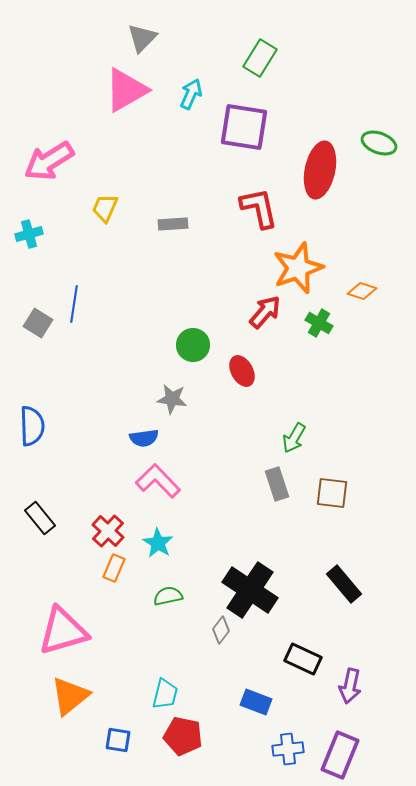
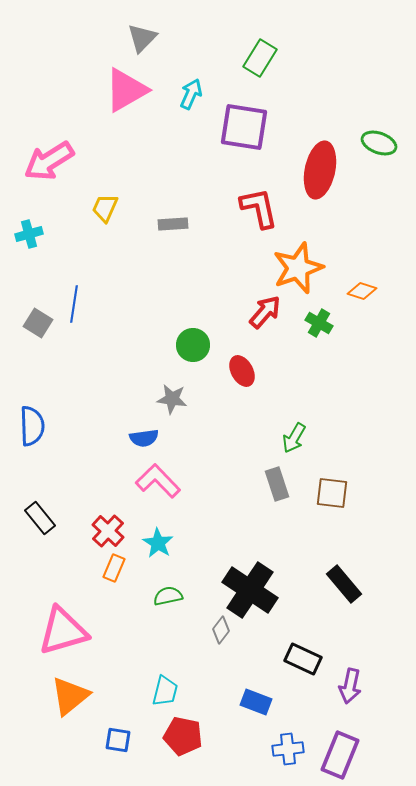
cyan trapezoid at (165, 694): moved 3 px up
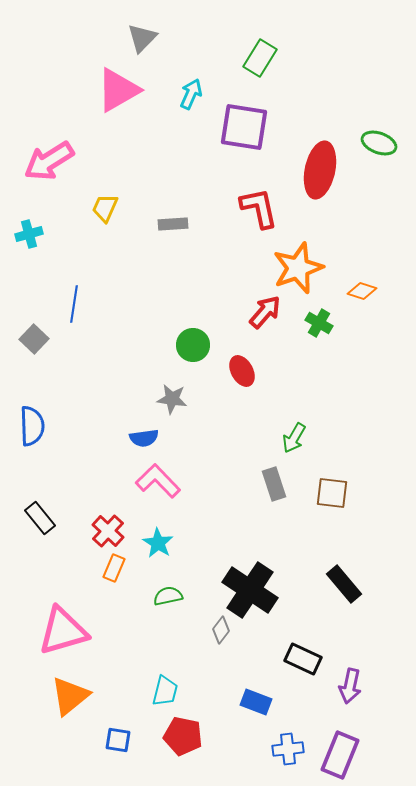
pink triangle at (126, 90): moved 8 px left
gray square at (38, 323): moved 4 px left, 16 px down; rotated 12 degrees clockwise
gray rectangle at (277, 484): moved 3 px left
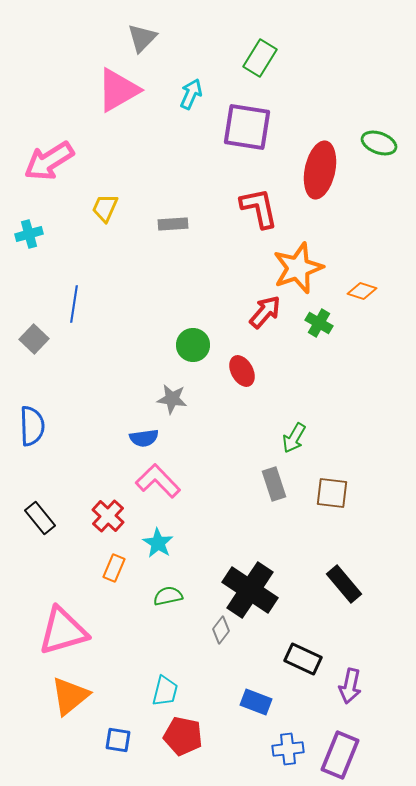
purple square at (244, 127): moved 3 px right
red cross at (108, 531): moved 15 px up
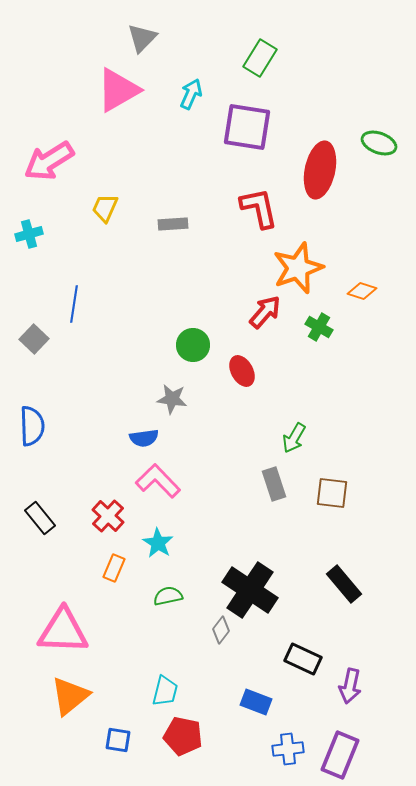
green cross at (319, 323): moved 4 px down
pink triangle at (63, 631): rotated 18 degrees clockwise
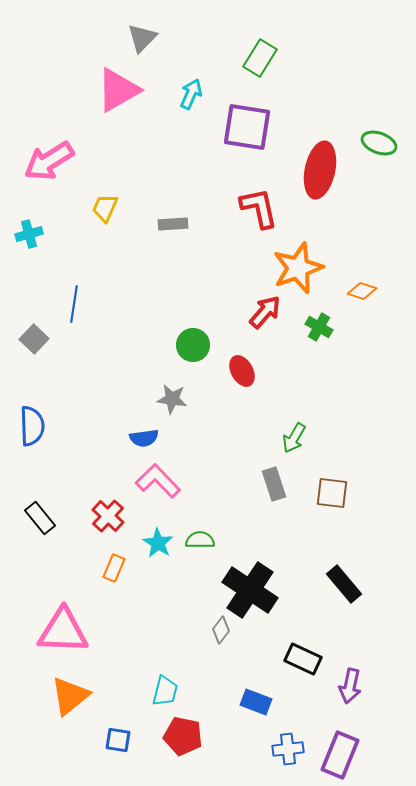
green semicircle at (168, 596): moved 32 px right, 56 px up; rotated 12 degrees clockwise
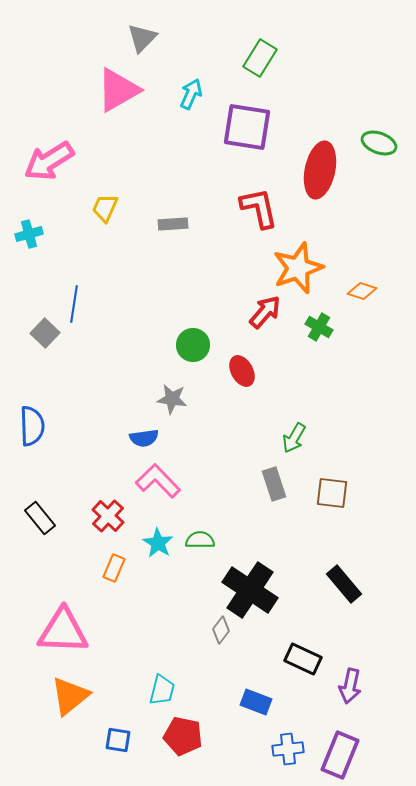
gray square at (34, 339): moved 11 px right, 6 px up
cyan trapezoid at (165, 691): moved 3 px left, 1 px up
